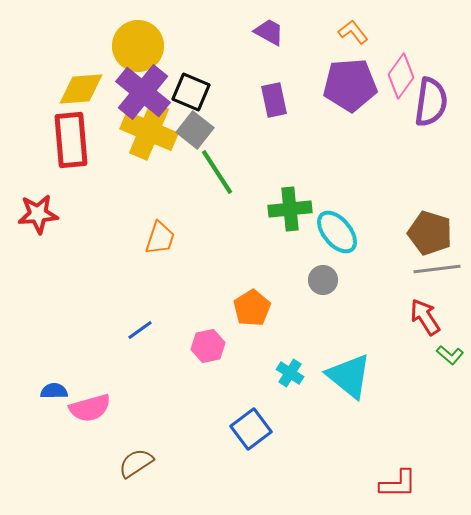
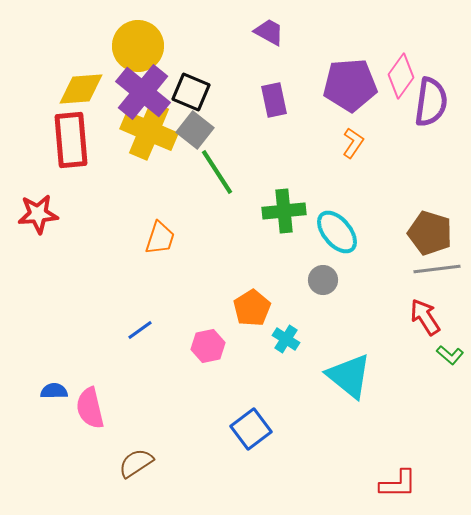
orange L-shape: moved 111 px down; rotated 72 degrees clockwise
green cross: moved 6 px left, 2 px down
cyan cross: moved 4 px left, 34 px up
pink semicircle: rotated 93 degrees clockwise
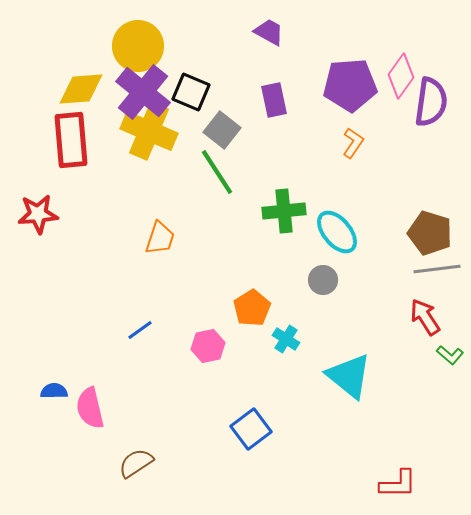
gray square: moved 27 px right
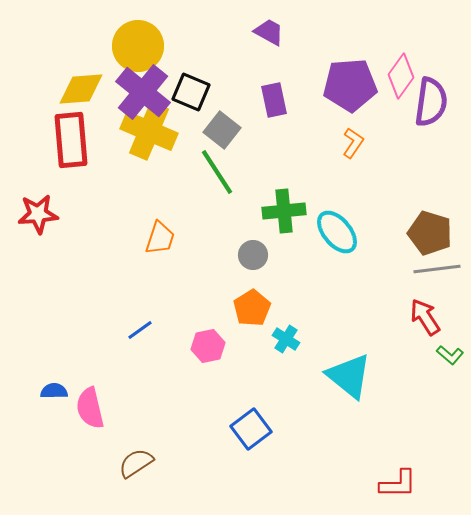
gray circle: moved 70 px left, 25 px up
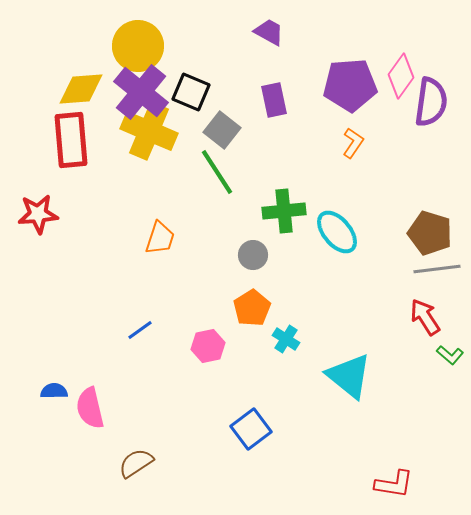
purple cross: moved 2 px left
red L-shape: moved 4 px left; rotated 9 degrees clockwise
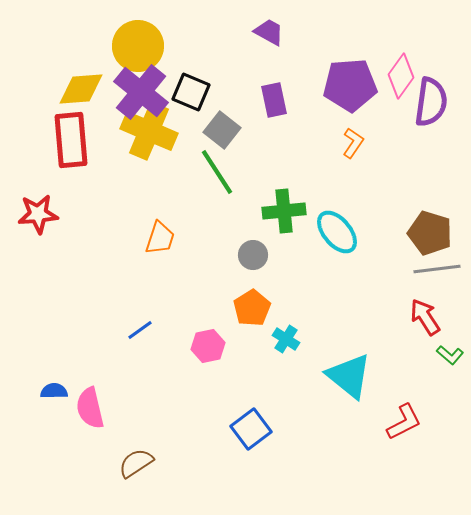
red L-shape: moved 10 px right, 62 px up; rotated 36 degrees counterclockwise
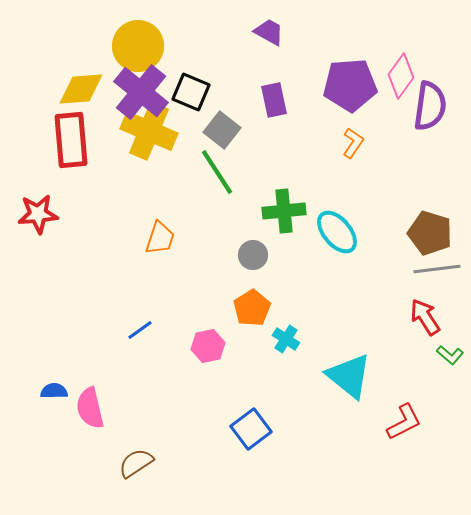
purple semicircle: moved 1 px left, 4 px down
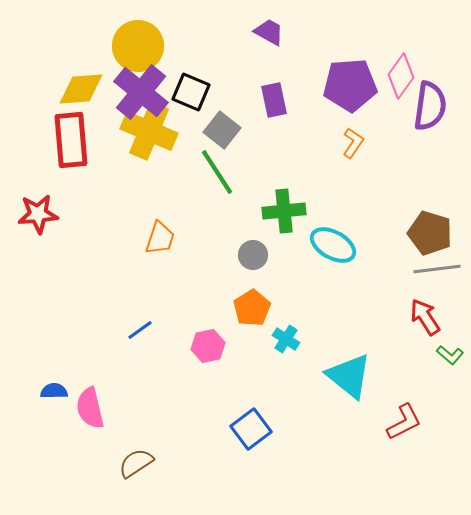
cyan ellipse: moved 4 px left, 13 px down; rotated 21 degrees counterclockwise
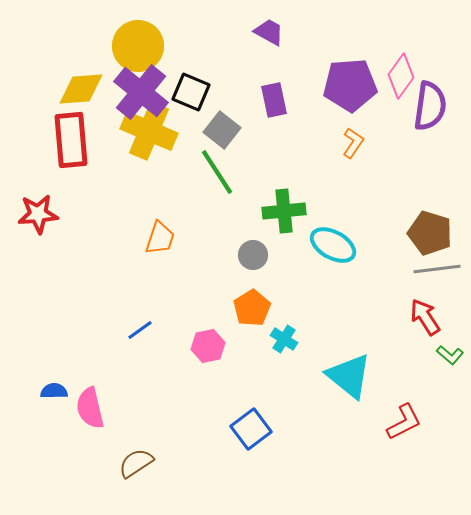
cyan cross: moved 2 px left
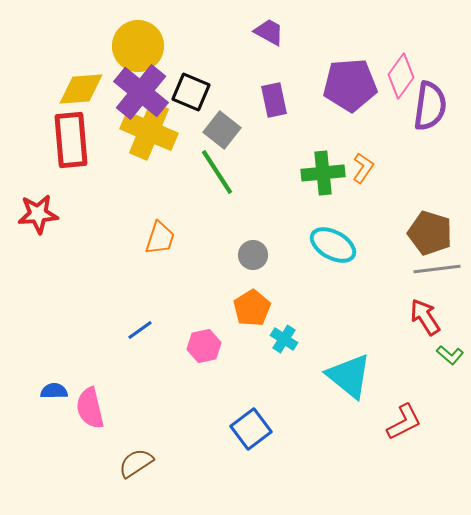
orange L-shape: moved 10 px right, 25 px down
green cross: moved 39 px right, 38 px up
pink hexagon: moved 4 px left
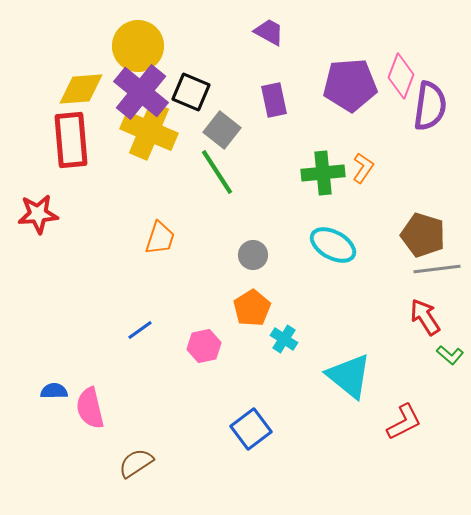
pink diamond: rotated 15 degrees counterclockwise
brown pentagon: moved 7 px left, 2 px down
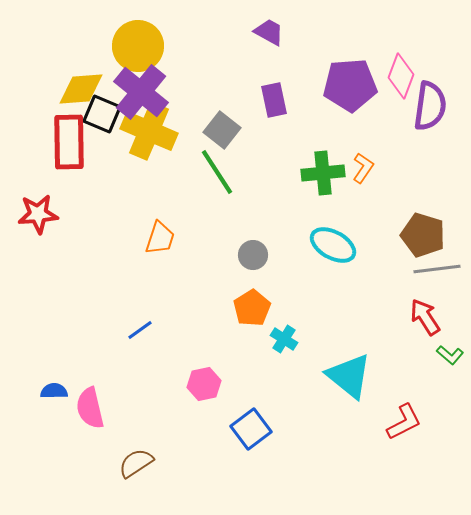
black square: moved 89 px left, 22 px down
red rectangle: moved 2 px left, 2 px down; rotated 4 degrees clockwise
pink hexagon: moved 38 px down
